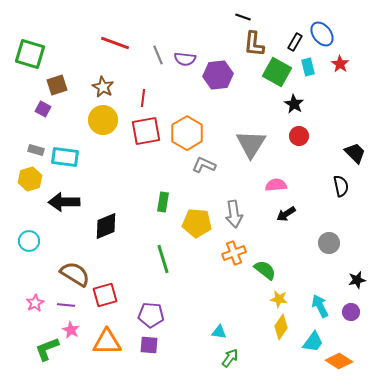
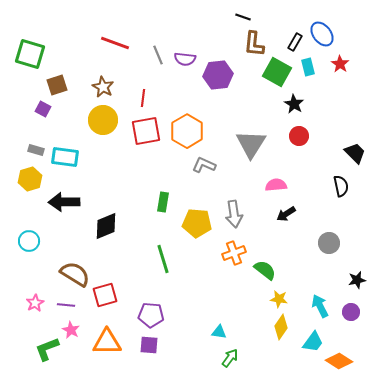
orange hexagon at (187, 133): moved 2 px up
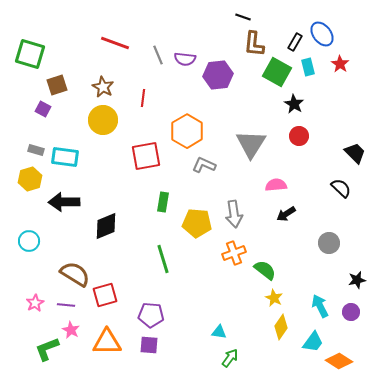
red square at (146, 131): moved 25 px down
black semicircle at (341, 186): moved 2 px down; rotated 35 degrees counterclockwise
yellow star at (279, 299): moved 5 px left, 1 px up; rotated 18 degrees clockwise
